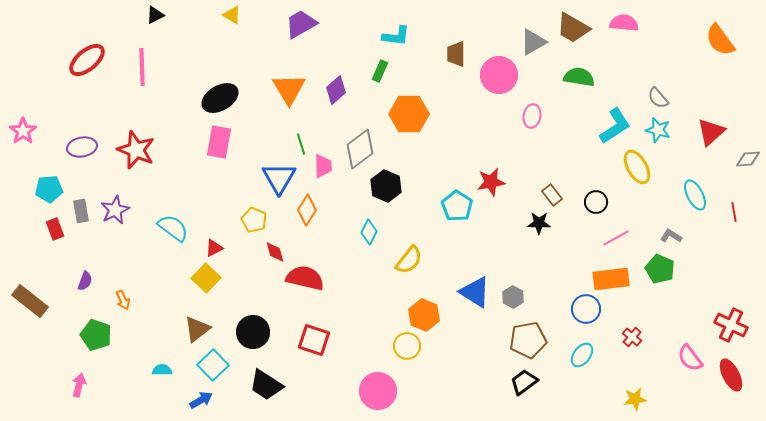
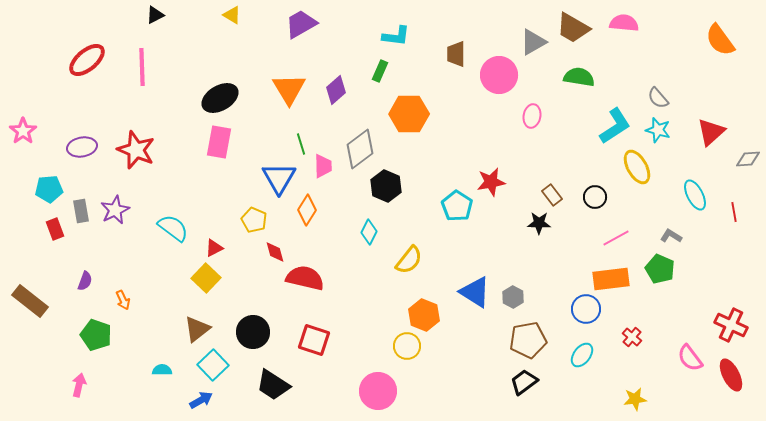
black circle at (596, 202): moved 1 px left, 5 px up
black trapezoid at (266, 385): moved 7 px right
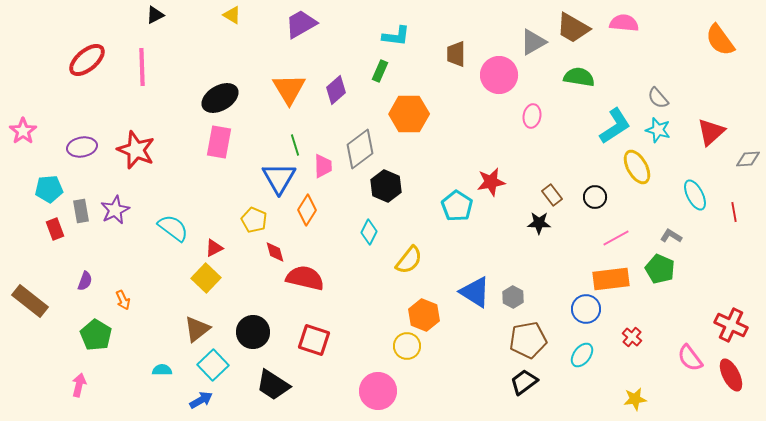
green line at (301, 144): moved 6 px left, 1 px down
green pentagon at (96, 335): rotated 12 degrees clockwise
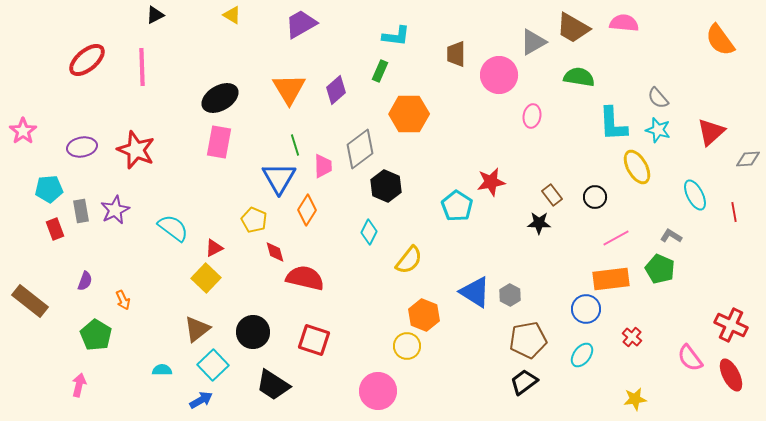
cyan L-shape at (615, 126): moved 2 px left, 2 px up; rotated 120 degrees clockwise
gray hexagon at (513, 297): moved 3 px left, 2 px up
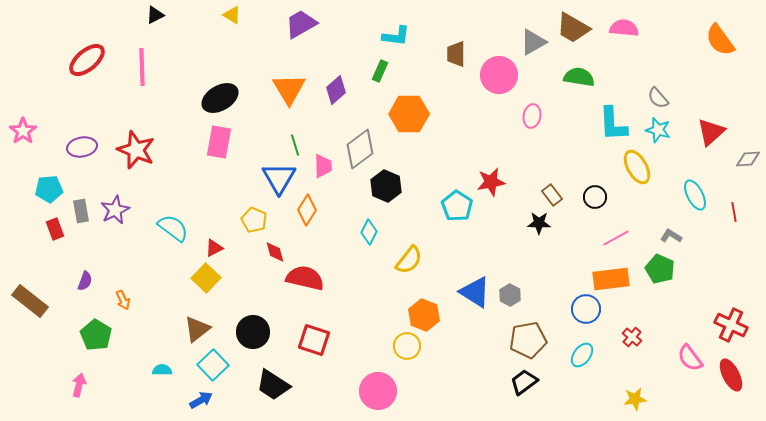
pink semicircle at (624, 23): moved 5 px down
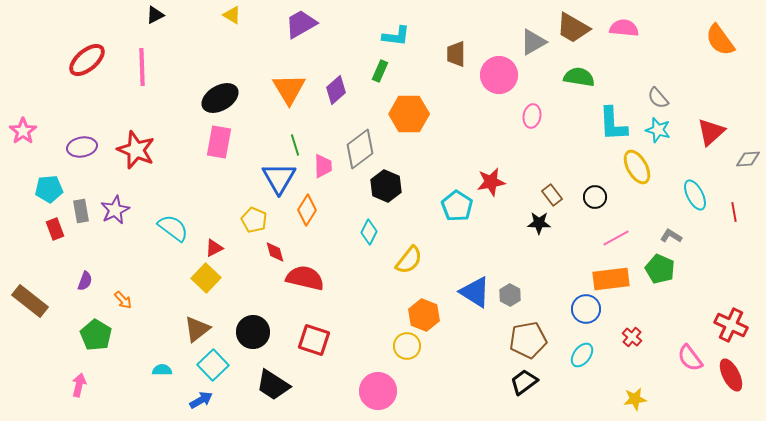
orange arrow at (123, 300): rotated 18 degrees counterclockwise
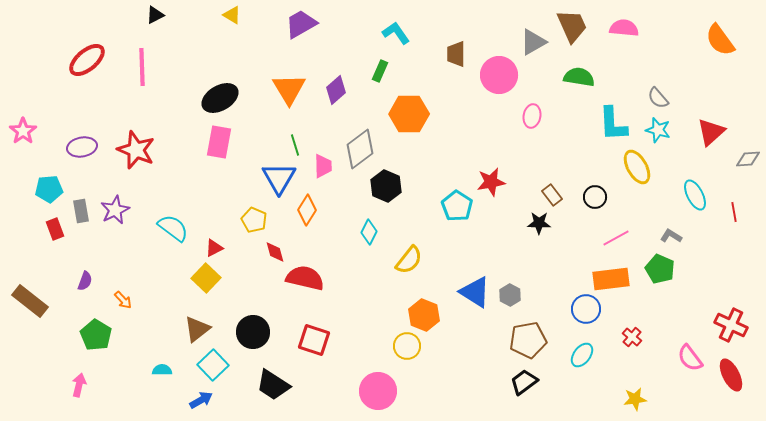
brown trapezoid at (573, 28): moved 1 px left, 2 px up; rotated 144 degrees counterclockwise
cyan L-shape at (396, 36): moved 3 px up; rotated 132 degrees counterclockwise
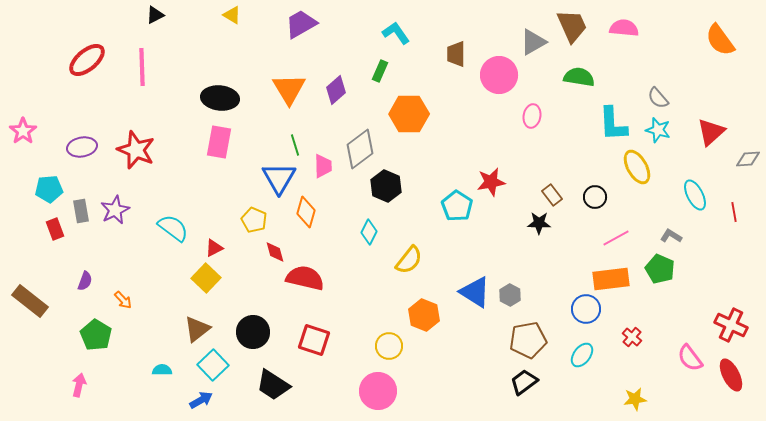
black ellipse at (220, 98): rotated 36 degrees clockwise
orange diamond at (307, 210): moved 1 px left, 2 px down; rotated 16 degrees counterclockwise
yellow circle at (407, 346): moved 18 px left
